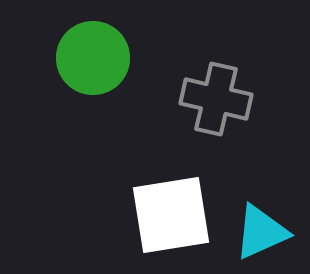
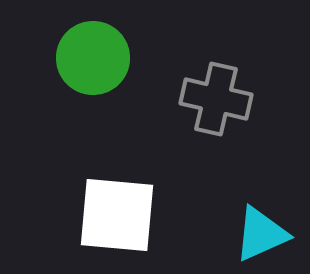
white square: moved 54 px left; rotated 14 degrees clockwise
cyan triangle: moved 2 px down
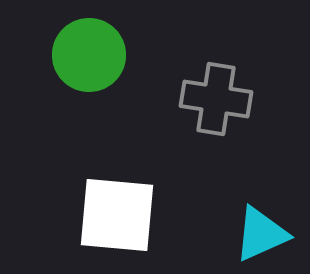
green circle: moved 4 px left, 3 px up
gray cross: rotated 4 degrees counterclockwise
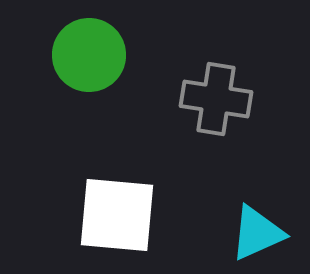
cyan triangle: moved 4 px left, 1 px up
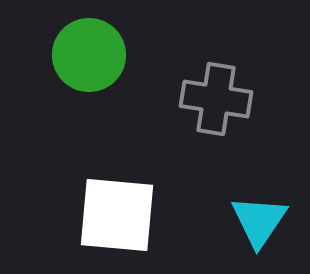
cyan triangle: moved 2 px right, 12 px up; rotated 32 degrees counterclockwise
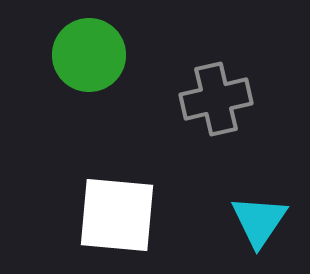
gray cross: rotated 22 degrees counterclockwise
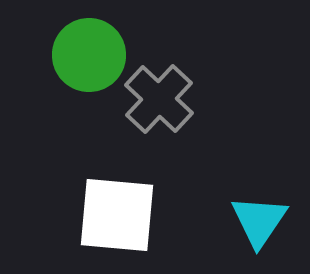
gray cross: moved 57 px left; rotated 34 degrees counterclockwise
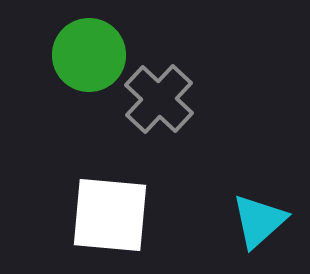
white square: moved 7 px left
cyan triangle: rotated 14 degrees clockwise
